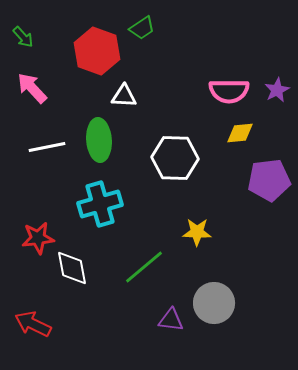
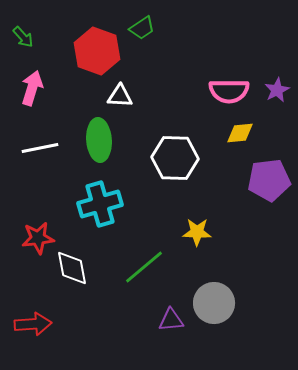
pink arrow: rotated 60 degrees clockwise
white triangle: moved 4 px left
white line: moved 7 px left, 1 px down
purple triangle: rotated 12 degrees counterclockwise
red arrow: rotated 150 degrees clockwise
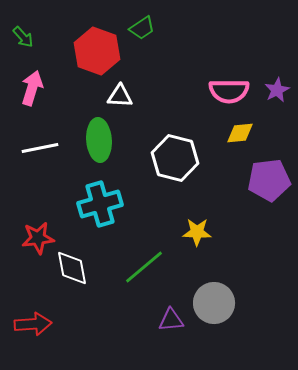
white hexagon: rotated 12 degrees clockwise
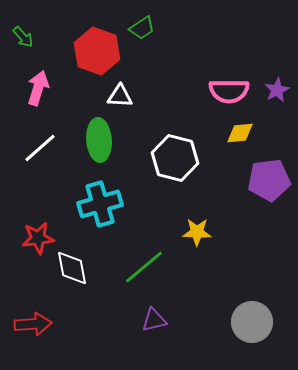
pink arrow: moved 6 px right
white line: rotated 30 degrees counterclockwise
gray circle: moved 38 px right, 19 px down
purple triangle: moved 17 px left; rotated 8 degrees counterclockwise
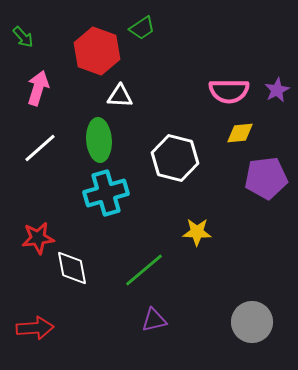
purple pentagon: moved 3 px left, 2 px up
cyan cross: moved 6 px right, 11 px up
green line: moved 3 px down
red arrow: moved 2 px right, 4 px down
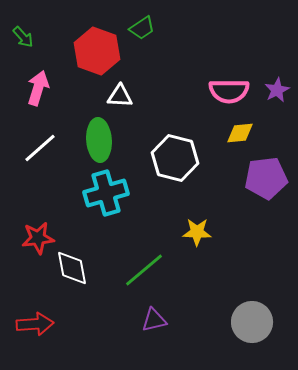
red arrow: moved 4 px up
